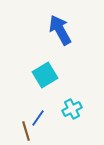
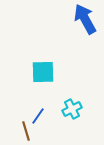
blue arrow: moved 25 px right, 11 px up
cyan square: moved 2 px left, 3 px up; rotated 30 degrees clockwise
blue line: moved 2 px up
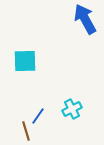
cyan square: moved 18 px left, 11 px up
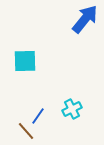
blue arrow: rotated 68 degrees clockwise
brown line: rotated 24 degrees counterclockwise
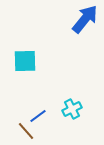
blue line: rotated 18 degrees clockwise
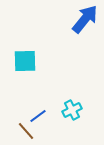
cyan cross: moved 1 px down
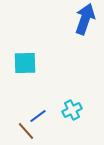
blue arrow: rotated 20 degrees counterclockwise
cyan square: moved 2 px down
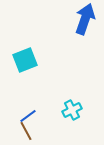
cyan square: moved 3 px up; rotated 20 degrees counterclockwise
blue line: moved 10 px left
brown line: rotated 12 degrees clockwise
